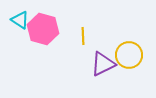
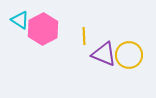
pink hexagon: rotated 16 degrees clockwise
yellow line: moved 1 px right
purple triangle: moved 1 px right, 10 px up; rotated 48 degrees clockwise
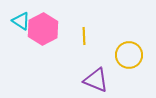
cyan triangle: moved 1 px right, 1 px down
purple triangle: moved 8 px left, 26 px down
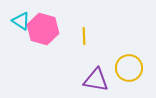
pink hexagon: rotated 16 degrees counterclockwise
yellow circle: moved 13 px down
purple triangle: rotated 12 degrees counterclockwise
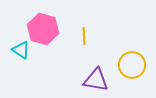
cyan triangle: moved 29 px down
yellow circle: moved 3 px right, 3 px up
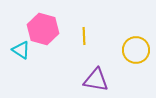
yellow circle: moved 4 px right, 15 px up
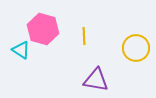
yellow circle: moved 2 px up
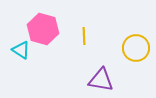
purple triangle: moved 5 px right
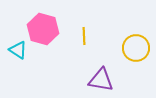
cyan triangle: moved 3 px left
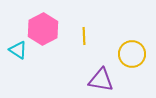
pink hexagon: rotated 16 degrees clockwise
yellow circle: moved 4 px left, 6 px down
